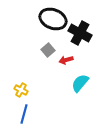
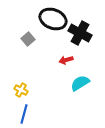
gray square: moved 20 px left, 11 px up
cyan semicircle: rotated 18 degrees clockwise
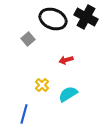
black cross: moved 6 px right, 16 px up
cyan semicircle: moved 12 px left, 11 px down
yellow cross: moved 21 px right, 5 px up; rotated 16 degrees clockwise
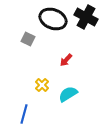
gray square: rotated 24 degrees counterclockwise
red arrow: rotated 32 degrees counterclockwise
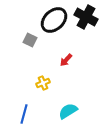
black ellipse: moved 1 px right, 1 px down; rotated 64 degrees counterclockwise
gray square: moved 2 px right, 1 px down
yellow cross: moved 1 px right, 2 px up; rotated 24 degrees clockwise
cyan semicircle: moved 17 px down
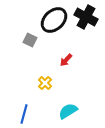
yellow cross: moved 2 px right; rotated 24 degrees counterclockwise
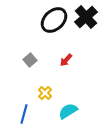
black cross: rotated 20 degrees clockwise
gray square: moved 20 px down; rotated 24 degrees clockwise
yellow cross: moved 10 px down
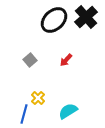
yellow cross: moved 7 px left, 5 px down
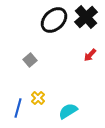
red arrow: moved 24 px right, 5 px up
blue line: moved 6 px left, 6 px up
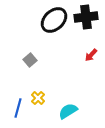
black cross: rotated 35 degrees clockwise
red arrow: moved 1 px right
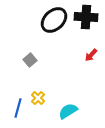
black cross: rotated 10 degrees clockwise
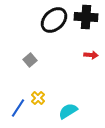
red arrow: rotated 128 degrees counterclockwise
blue line: rotated 18 degrees clockwise
